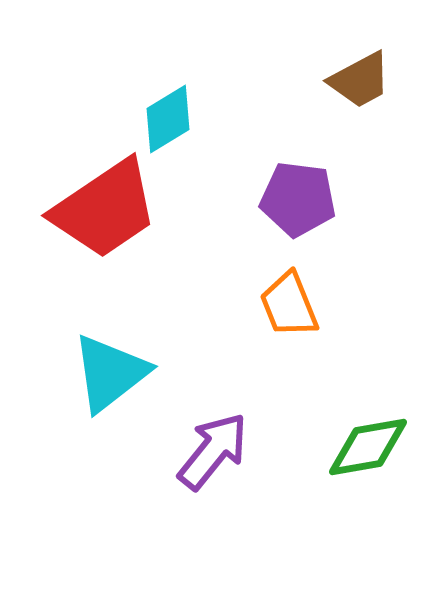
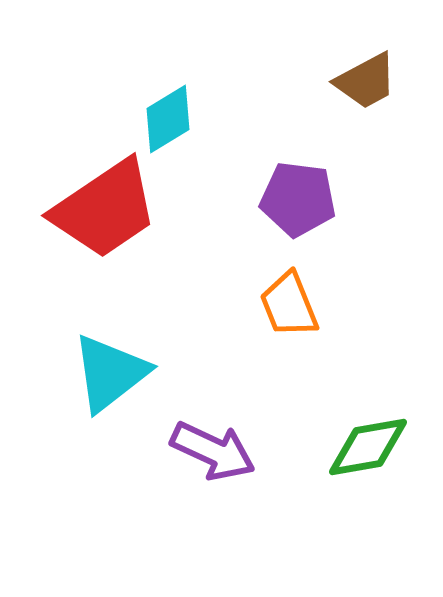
brown trapezoid: moved 6 px right, 1 px down
purple arrow: rotated 76 degrees clockwise
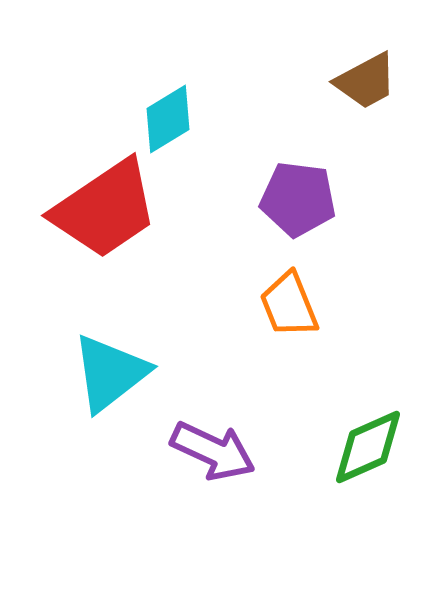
green diamond: rotated 14 degrees counterclockwise
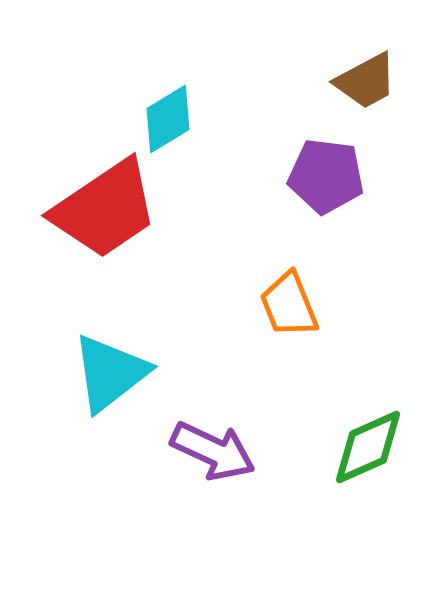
purple pentagon: moved 28 px right, 23 px up
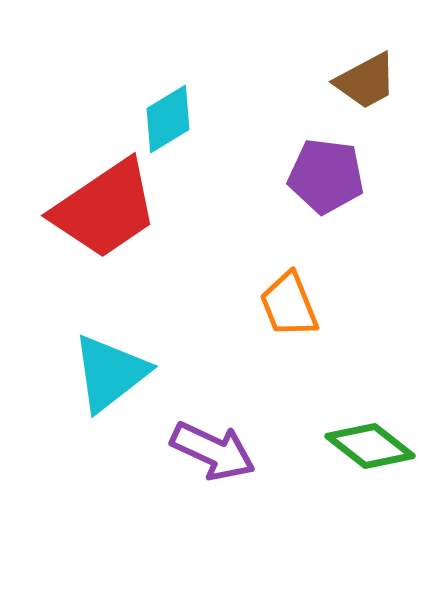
green diamond: moved 2 px right, 1 px up; rotated 62 degrees clockwise
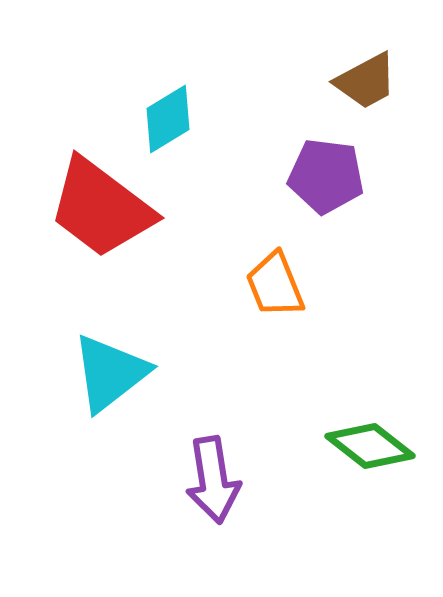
red trapezoid: moved 4 px left, 1 px up; rotated 71 degrees clockwise
orange trapezoid: moved 14 px left, 20 px up
purple arrow: moved 29 px down; rotated 56 degrees clockwise
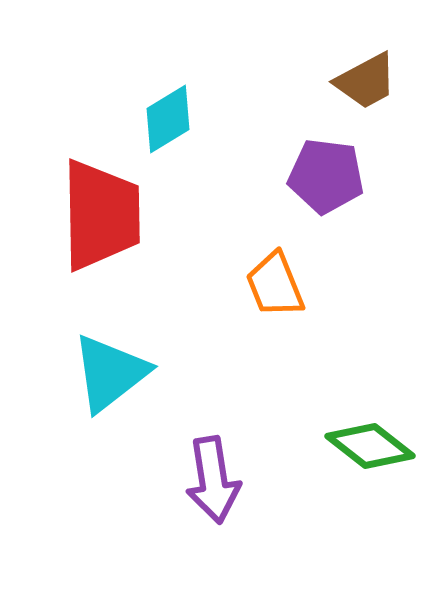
red trapezoid: moved 7 px down; rotated 128 degrees counterclockwise
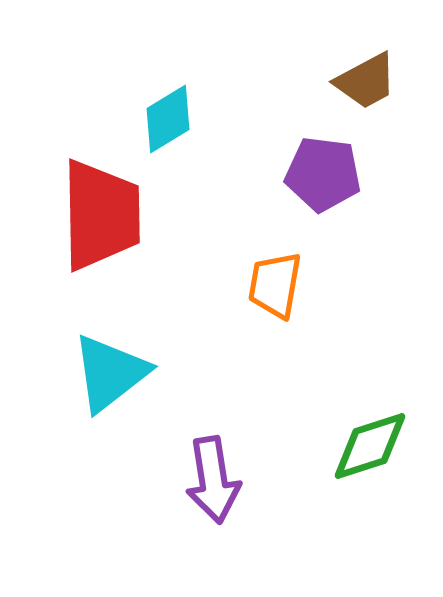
purple pentagon: moved 3 px left, 2 px up
orange trapezoid: rotated 32 degrees clockwise
green diamond: rotated 56 degrees counterclockwise
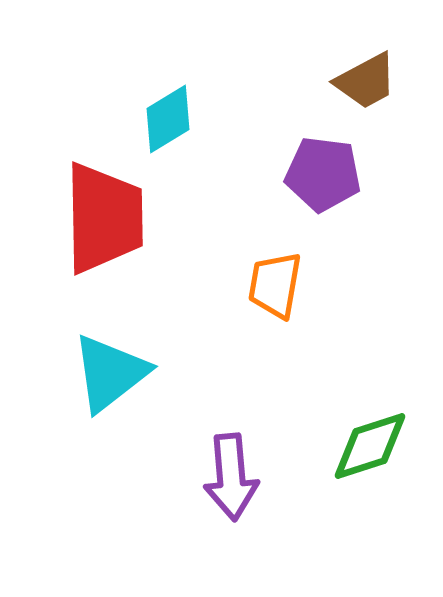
red trapezoid: moved 3 px right, 3 px down
purple arrow: moved 18 px right, 3 px up; rotated 4 degrees clockwise
